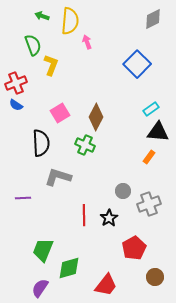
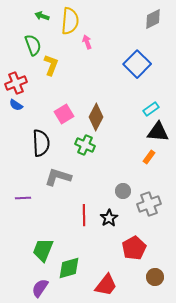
pink square: moved 4 px right, 1 px down
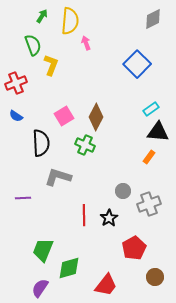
green arrow: rotated 104 degrees clockwise
pink arrow: moved 1 px left, 1 px down
blue semicircle: moved 11 px down
pink square: moved 2 px down
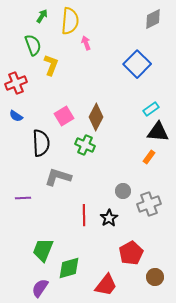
red pentagon: moved 3 px left, 5 px down
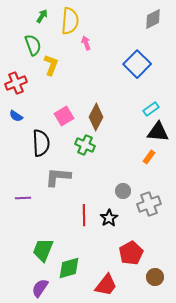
gray L-shape: rotated 12 degrees counterclockwise
